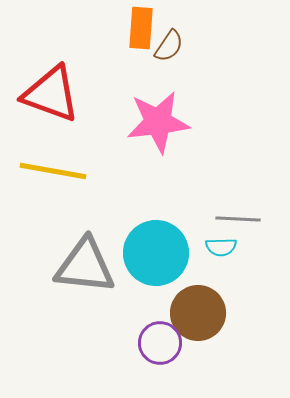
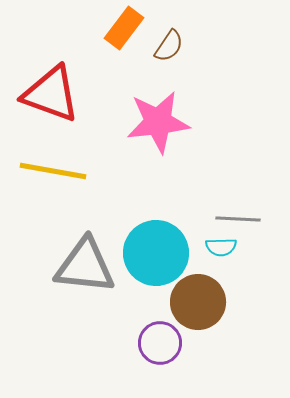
orange rectangle: moved 17 px left; rotated 33 degrees clockwise
brown circle: moved 11 px up
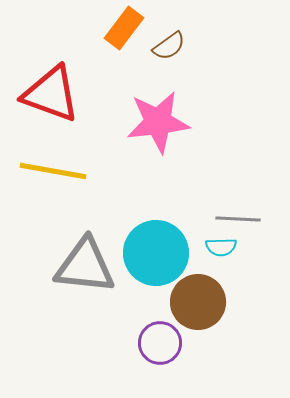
brown semicircle: rotated 20 degrees clockwise
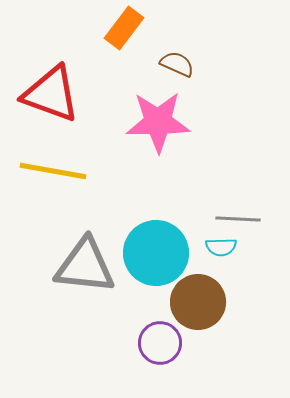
brown semicircle: moved 8 px right, 18 px down; rotated 120 degrees counterclockwise
pink star: rotated 6 degrees clockwise
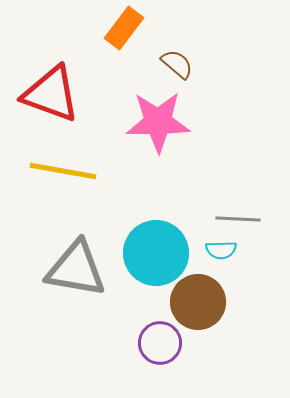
brown semicircle: rotated 16 degrees clockwise
yellow line: moved 10 px right
cyan semicircle: moved 3 px down
gray triangle: moved 9 px left, 3 px down; rotated 4 degrees clockwise
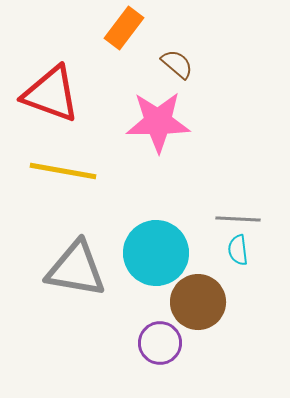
cyan semicircle: moved 17 px right; rotated 84 degrees clockwise
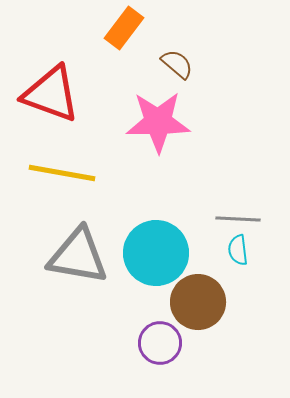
yellow line: moved 1 px left, 2 px down
gray triangle: moved 2 px right, 13 px up
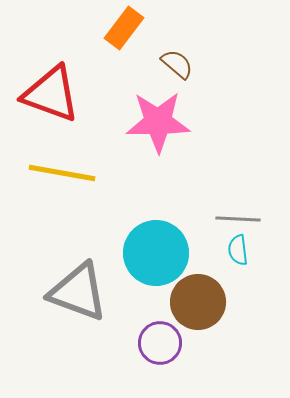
gray triangle: moved 36 px down; rotated 10 degrees clockwise
